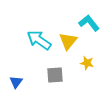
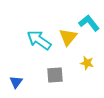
yellow triangle: moved 4 px up
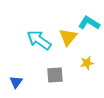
cyan L-shape: rotated 20 degrees counterclockwise
yellow star: rotated 24 degrees counterclockwise
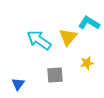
blue triangle: moved 2 px right, 2 px down
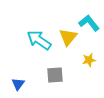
cyan L-shape: rotated 20 degrees clockwise
yellow star: moved 2 px right, 3 px up
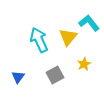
cyan arrow: rotated 30 degrees clockwise
yellow star: moved 5 px left, 4 px down; rotated 16 degrees counterclockwise
gray square: rotated 24 degrees counterclockwise
blue triangle: moved 7 px up
